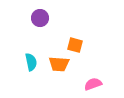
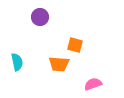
purple circle: moved 1 px up
cyan semicircle: moved 14 px left
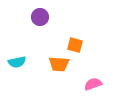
cyan semicircle: rotated 90 degrees clockwise
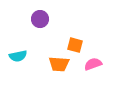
purple circle: moved 2 px down
cyan semicircle: moved 1 px right, 6 px up
pink semicircle: moved 20 px up
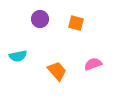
orange square: moved 1 px right, 22 px up
orange trapezoid: moved 2 px left, 7 px down; rotated 135 degrees counterclockwise
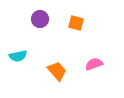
pink semicircle: moved 1 px right
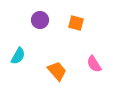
purple circle: moved 1 px down
cyan semicircle: rotated 48 degrees counterclockwise
pink semicircle: rotated 102 degrees counterclockwise
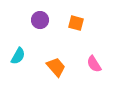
orange trapezoid: moved 1 px left, 4 px up
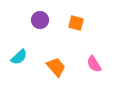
cyan semicircle: moved 1 px right, 1 px down; rotated 18 degrees clockwise
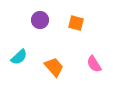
orange trapezoid: moved 2 px left
